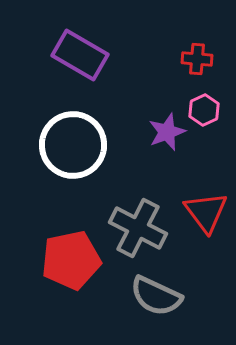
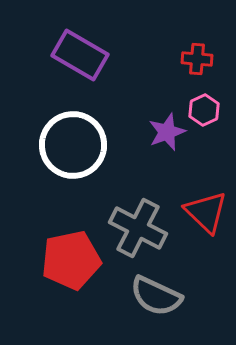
red triangle: rotated 9 degrees counterclockwise
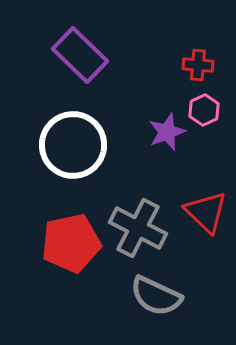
purple rectangle: rotated 14 degrees clockwise
red cross: moved 1 px right, 6 px down
red pentagon: moved 17 px up
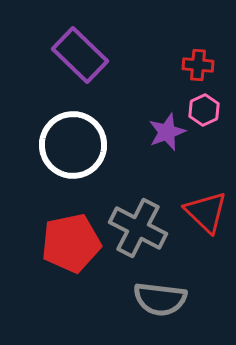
gray semicircle: moved 4 px right, 3 px down; rotated 18 degrees counterclockwise
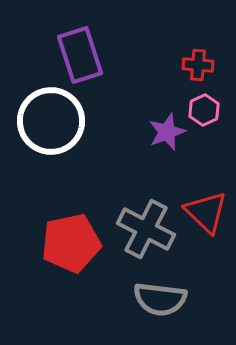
purple rectangle: rotated 28 degrees clockwise
white circle: moved 22 px left, 24 px up
gray cross: moved 8 px right, 1 px down
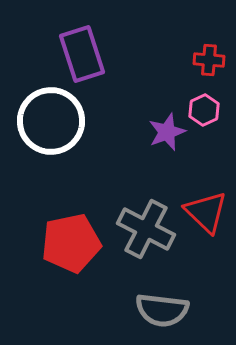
purple rectangle: moved 2 px right, 1 px up
red cross: moved 11 px right, 5 px up
gray semicircle: moved 2 px right, 11 px down
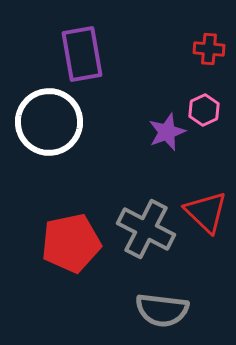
purple rectangle: rotated 8 degrees clockwise
red cross: moved 11 px up
white circle: moved 2 px left, 1 px down
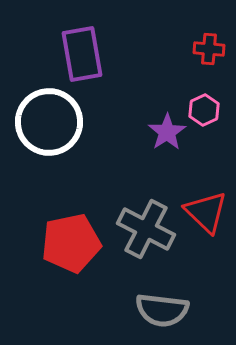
purple star: rotated 12 degrees counterclockwise
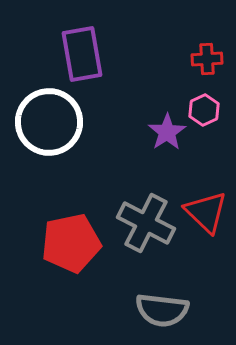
red cross: moved 2 px left, 10 px down; rotated 8 degrees counterclockwise
gray cross: moved 6 px up
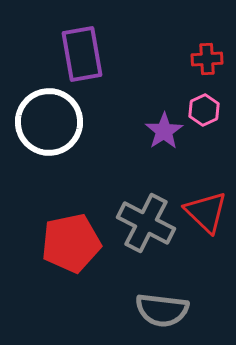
purple star: moved 3 px left, 1 px up
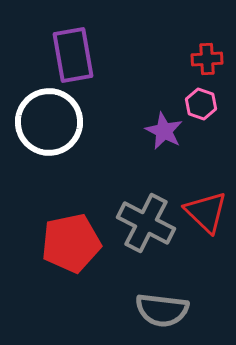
purple rectangle: moved 9 px left, 1 px down
pink hexagon: moved 3 px left, 6 px up; rotated 16 degrees counterclockwise
purple star: rotated 12 degrees counterclockwise
